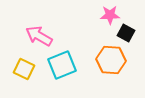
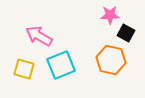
orange hexagon: rotated 8 degrees clockwise
cyan square: moved 1 px left
yellow square: rotated 10 degrees counterclockwise
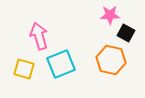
pink arrow: rotated 44 degrees clockwise
cyan square: moved 1 px up
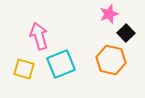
pink star: moved 1 px left, 1 px up; rotated 18 degrees counterclockwise
black square: rotated 18 degrees clockwise
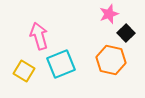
yellow square: moved 2 px down; rotated 15 degrees clockwise
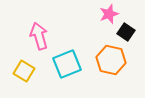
black square: moved 1 px up; rotated 12 degrees counterclockwise
cyan square: moved 6 px right
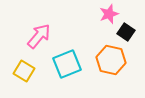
pink arrow: rotated 56 degrees clockwise
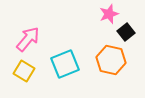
black square: rotated 18 degrees clockwise
pink arrow: moved 11 px left, 3 px down
cyan square: moved 2 px left
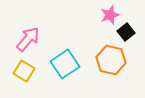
pink star: moved 1 px right, 1 px down
cyan square: rotated 12 degrees counterclockwise
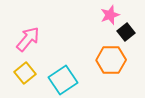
orange hexagon: rotated 12 degrees counterclockwise
cyan square: moved 2 px left, 16 px down
yellow square: moved 1 px right, 2 px down; rotated 20 degrees clockwise
